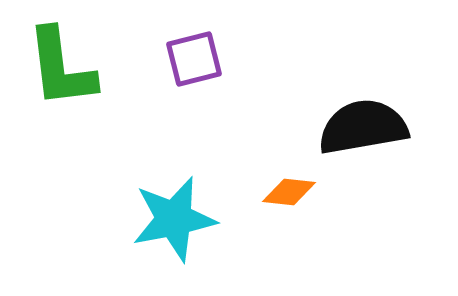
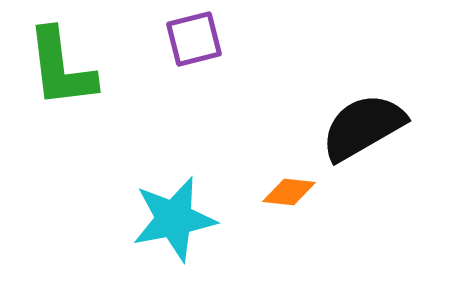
purple square: moved 20 px up
black semicircle: rotated 20 degrees counterclockwise
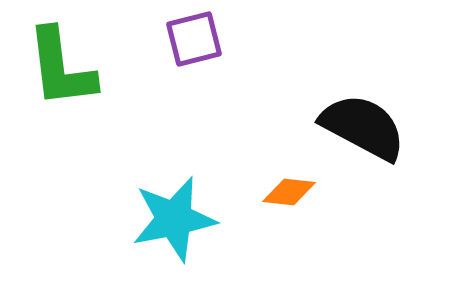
black semicircle: rotated 58 degrees clockwise
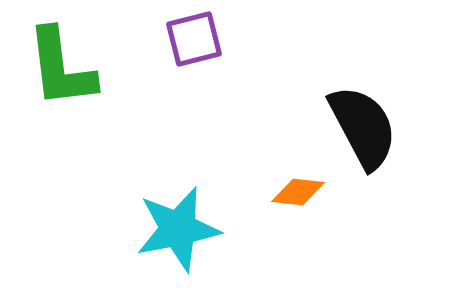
black semicircle: rotated 34 degrees clockwise
orange diamond: moved 9 px right
cyan star: moved 4 px right, 10 px down
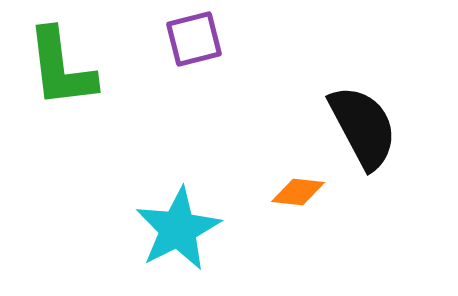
cyan star: rotated 16 degrees counterclockwise
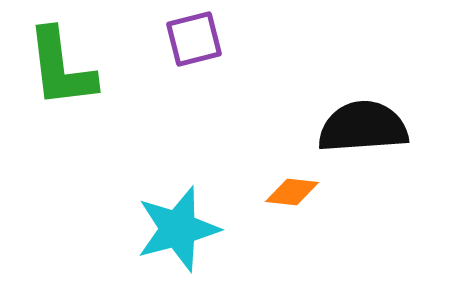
black semicircle: rotated 66 degrees counterclockwise
orange diamond: moved 6 px left
cyan star: rotated 12 degrees clockwise
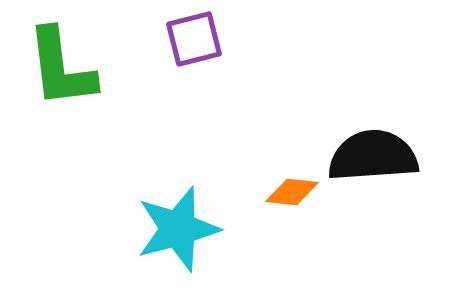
black semicircle: moved 10 px right, 29 px down
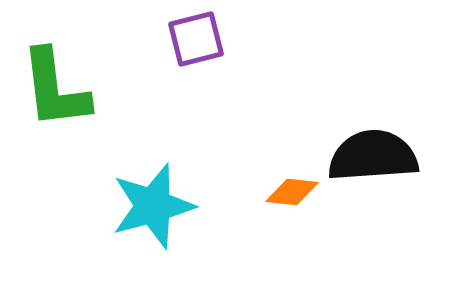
purple square: moved 2 px right
green L-shape: moved 6 px left, 21 px down
cyan star: moved 25 px left, 23 px up
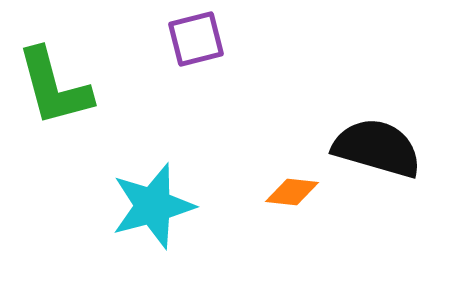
green L-shape: moved 1 px left, 2 px up; rotated 8 degrees counterclockwise
black semicircle: moved 4 px right, 8 px up; rotated 20 degrees clockwise
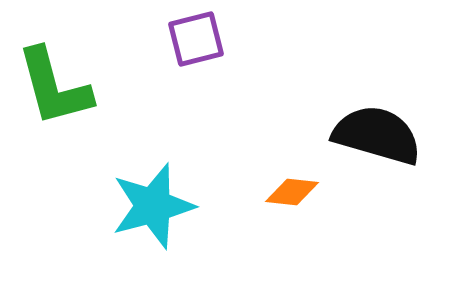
black semicircle: moved 13 px up
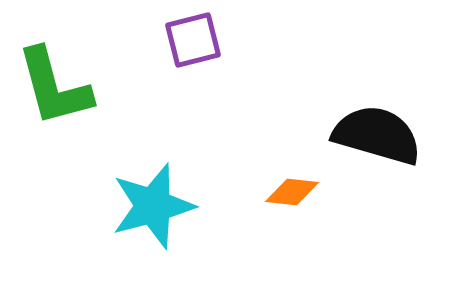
purple square: moved 3 px left, 1 px down
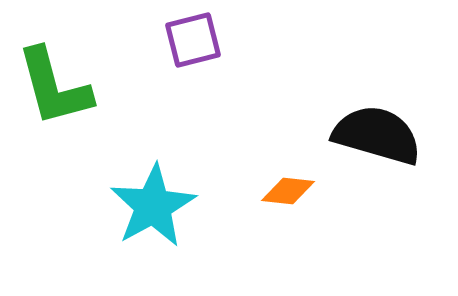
orange diamond: moved 4 px left, 1 px up
cyan star: rotated 14 degrees counterclockwise
